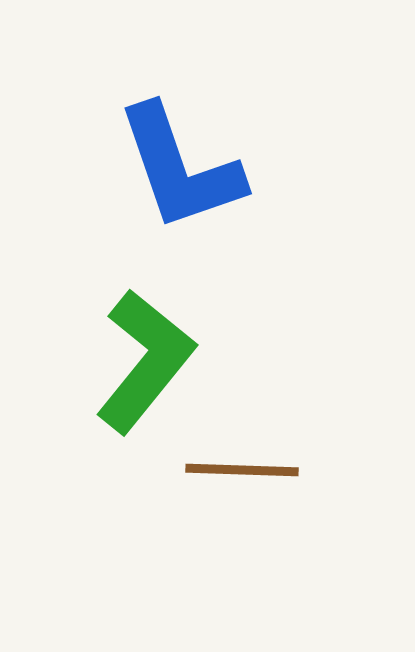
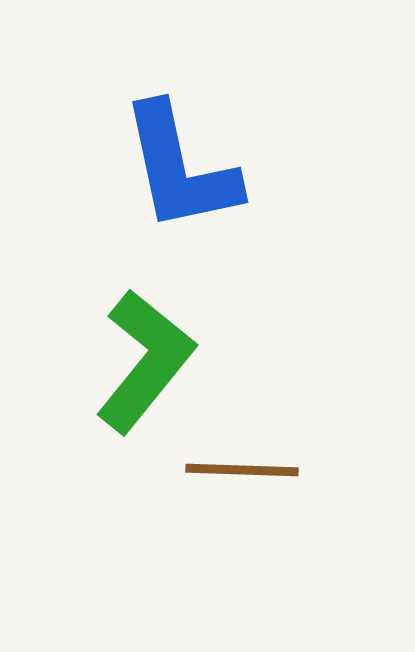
blue L-shape: rotated 7 degrees clockwise
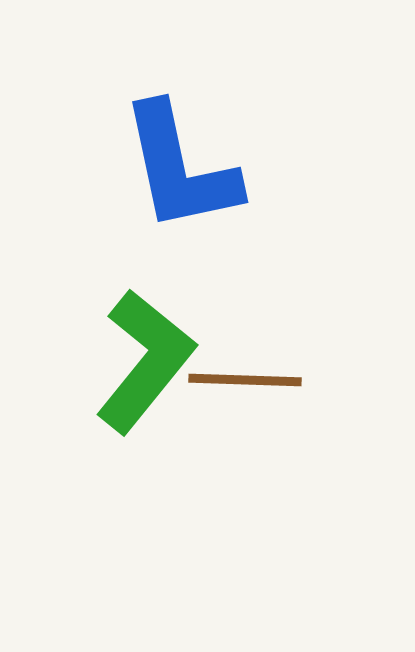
brown line: moved 3 px right, 90 px up
